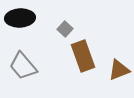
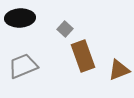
gray trapezoid: rotated 108 degrees clockwise
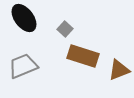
black ellipse: moved 4 px right; rotated 56 degrees clockwise
brown rectangle: rotated 52 degrees counterclockwise
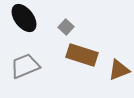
gray square: moved 1 px right, 2 px up
brown rectangle: moved 1 px left, 1 px up
gray trapezoid: moved 2 px right
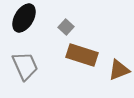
black ellipse: rotated 68 degrees clockwise
gray trapezoid: rotated 88 degrees clockwise
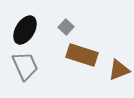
black ellipse: moved 1 px right, 12 px down
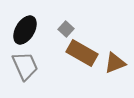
gray square: moved 2 px down
brown rectangle: moved 2 px up; rotated 12 degrees clockwise
brown triangle: moved 4 px left, 7 px up
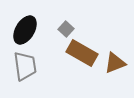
gray trapezoid: rotated 16 degrees clockwise
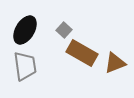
gray square: moved 2 px left, 1 px down
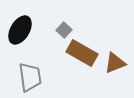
black ellipse: moved 5 px left
gray trapezoid: moved 5 px right, 11 px down
